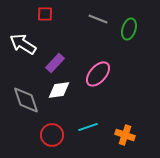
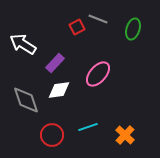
red square: moved 32 px right, 13 px down; rotated 28 degrees counterclockwise
green ellipse: moved 4 px right
orange cross: rotated 24 degrees clockwise
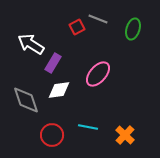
white arrow: moved 8 px right
purple rectangle: moved 2 px left; rotated 12 degrees counterclockwise
cyan line: rotated 30 degrees clockwise
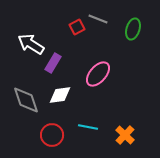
white diamond: moved 1 px right, 5 px down
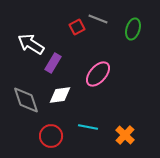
red circle: moved 1 px left, 1 px down
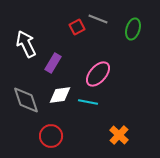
white arrow: moved 5 px left; rotated 32 degrees clockwise
cyan line: moved 25 px up
orange cross: moved 6 px left
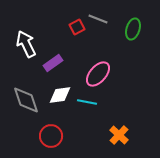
purple rectangle: rotated 24 degrees clockwise
cyan line: moved 1 px left
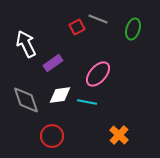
red circle: moved 1 px right
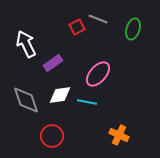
orange cross: rotated 18 degrees counterclockwise
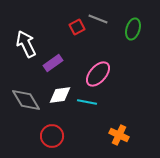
gray diamond: rotated 12 degrees counterclockwise
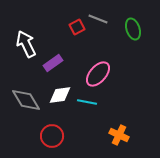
green ellipse: rotated 35 degrees counterclockwise
